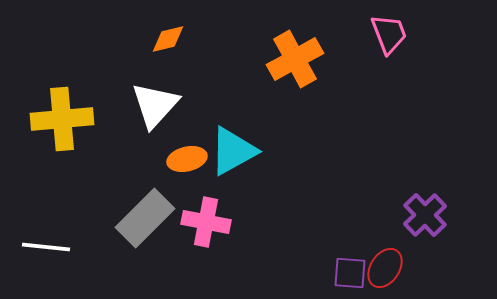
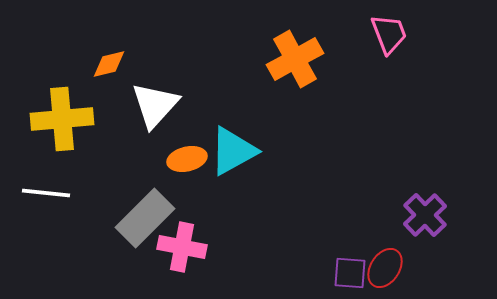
orange diamond: moved 59 px left, 25 px down
pink cross: moved 24 px left, 25 px down
white line: moved 54 px up
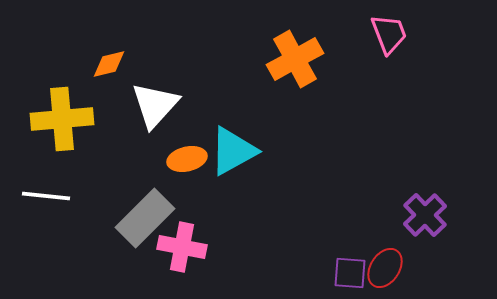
white line: moved 3 px down
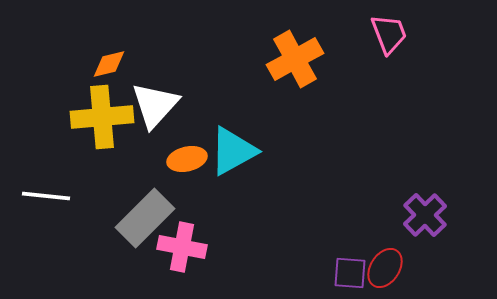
yellow cross: moved 40 px right, 2 px up
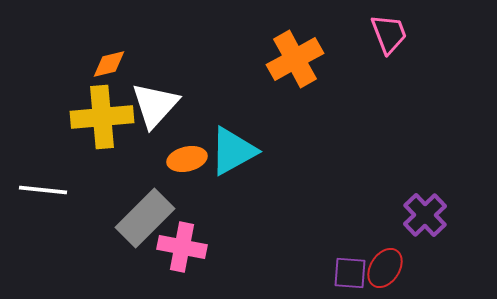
white line: moved 3 px left, 6 px up
